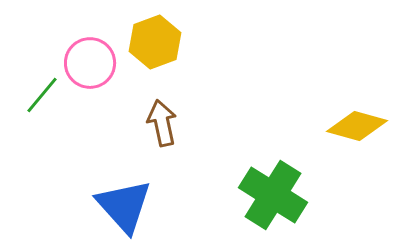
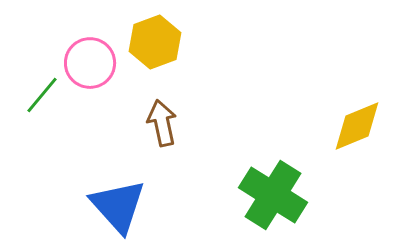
yellow diamond: rotated 38 degrees counterclockwise
blue triangle: moved 6 px left
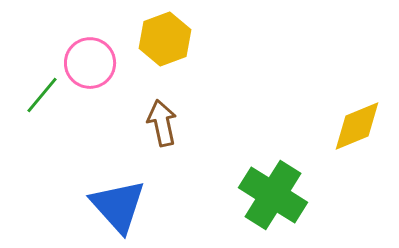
yellow hexagon: moved 10 px right, 3 px up
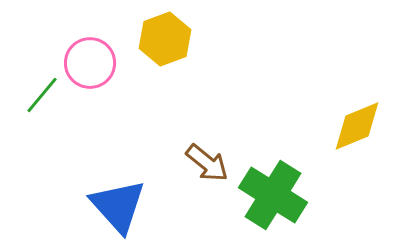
brown arrow: moved 45 px right, 40 px down; rotated 141 degrees clockwise
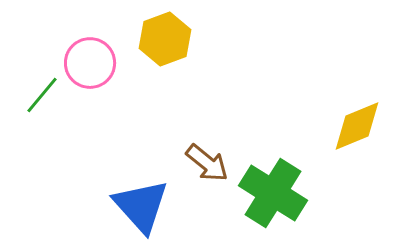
green cross: moved 2 px up
blue triangle: moved 23 px right
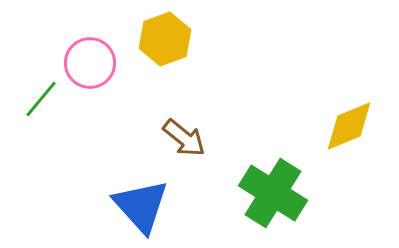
green line: moved 1 px left, 4 px down
yellow diamond: moved 8 px left
brown arrow: moved 23 px left, 25 px up
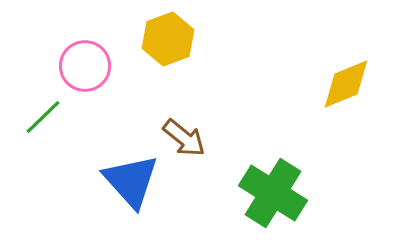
yellow hexagon: moved 3 px right
pink circle: moved 5 px left, 3 px down
green line: moved 2 px right, 18 px down; rotated 6 degrees clockwise
yellow diamond: moved 3 px left, 42 px up
blue triangle: moved 10 px left, 25 px up
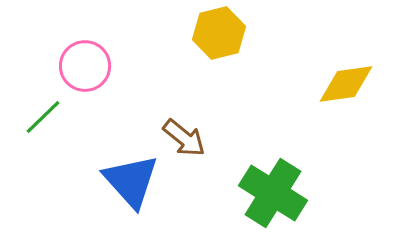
yellow hexagon: moved 51 px right, 6 px up; rotated 6 degrees clockwise
yellow diamond: rotated 14 degrees clockwise
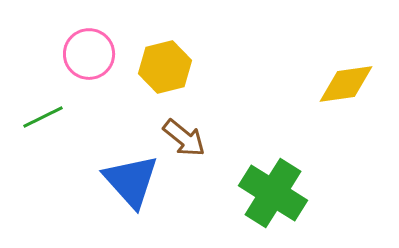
yellow hexagon: moved 54 px left, 34 px down
pink circle: moved 4 px right, 12 px up
green line: rotated 18 degrees clockwise
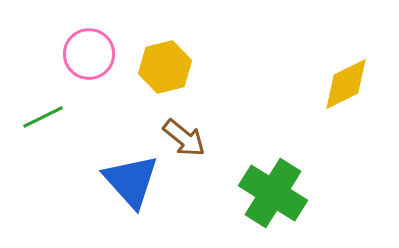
yellow diamond: rotated 18 degrees counterclockwise
